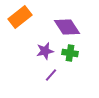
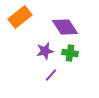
purple diamond: moved 2 px left
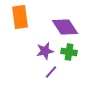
orange rectangle: rotated 60 degrees counterclockwise
green cross: moved 1 px left, 1 px up
purple line: moved 3 px up
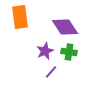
purple star: rotated 12 degrees counterclockwise
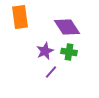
purple diamond: moved 2 px right
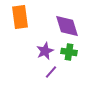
purple diamond: moved 1 px up; rotated 16 degrees clockwise
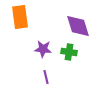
purple diamond: moved 11 px right
purple star: moved 2 px left, 2 px up; rotated 30 degrees clockwise
purple line: moved 5 px left, 5 px down; rotated 56 degrees counterclockwise
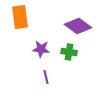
purple diamond: rotated 36 degrees counterclockwise
purple star: moved 2 px left
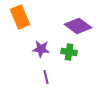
orange rectangle: rotated 15 degrees counterclockwise
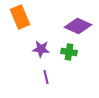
purple diamond: rotated 12 degrees counterclockwise
